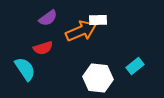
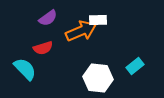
cyan semicircle: rotated 10 degrees counterclockwise
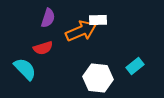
purple semicircle: rotated 36 degrees counterclockwise
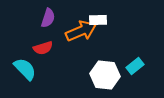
white hexagon: moved 7 px right, 3 px up
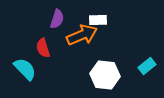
purple semicircle: moved 9 px right, 1 px down
orange arrow: moved 1 px right, 4 px down
red semicircle: rotated 90 degrees clockwise
cyan rectangle: moved 12 px right
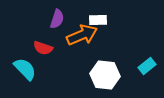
red semicircle: rotated 54 degrees counterclockwise
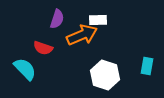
cyan rectangle: rotated 42 degrees counterclockwise
white hexagon: rotated 12 degrees clockwise
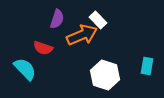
white rectangle: rotated 48 degrees clockwise
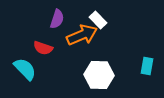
white hexagon: moved 6 px left; rotated 16 degrees counterclockwise
